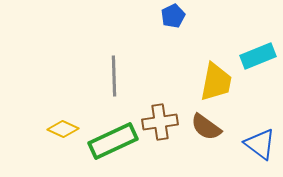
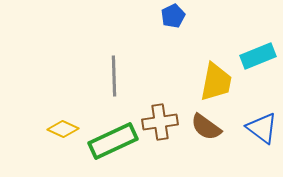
blue triangle: moved 2 px right, 16 px up
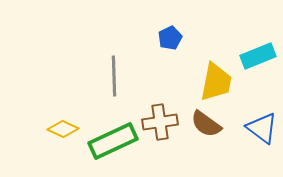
blue pentagon: moved 3 px left, 22 px down
brown semicircle: moved 3 px up
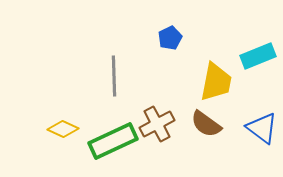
brown cross: moved 3 px left, 2 px down; rotated 20 degrees counterclockwise
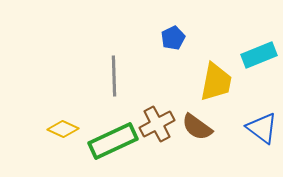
blue pentagon: moved 3 px right
cyan rectangle: moved 1 px right, 1 px up
brown semicircle: moved 9 px left, 3 px down
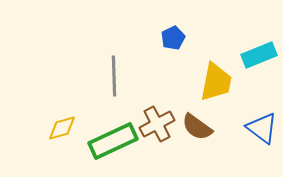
yellow diamond: moved 1 px left, 1 px up; rotated 40 degrees counterclockwise
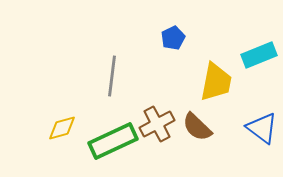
gray line: moved 2 px left; rotated 9 degrees clockwise
brown semicircle: rotated 8 degrees clockwise
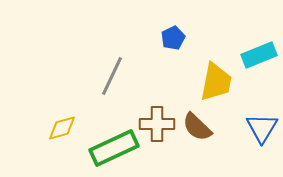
gray line: rotated 18 degrees clockwise
brown cross: rotated 28 degrees clockwise
blue triangle: rotated 24 degrees clockwise
green rectangle: moved 1 px right, 7 px down
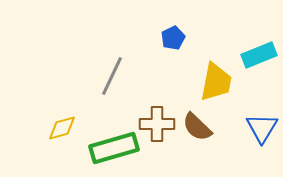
green rectangle: rotated 9 degrees clockwise
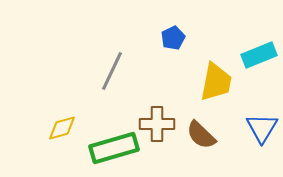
gray line: moved 5 px up
brown semicircle: moved 4 px right, 8 px down
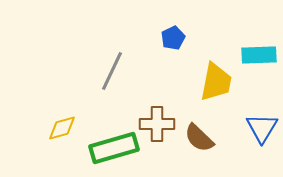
cyan rectangle: rotated 20 degrees clockwise
brown semicircle: moved 2 px left, 3 px down
